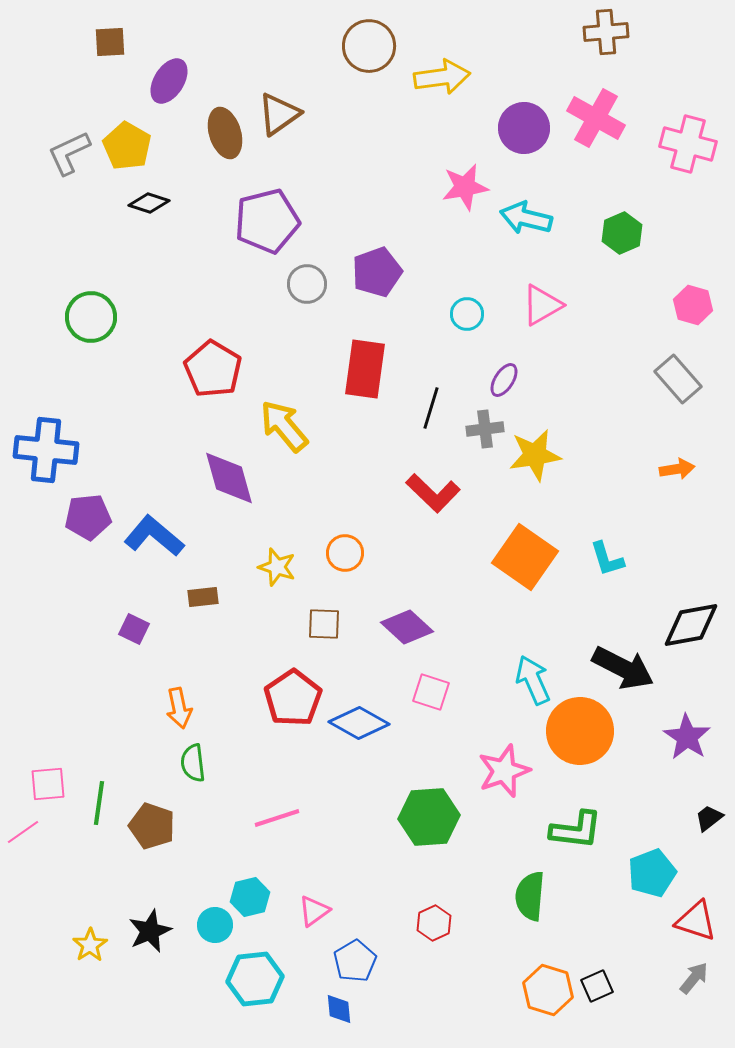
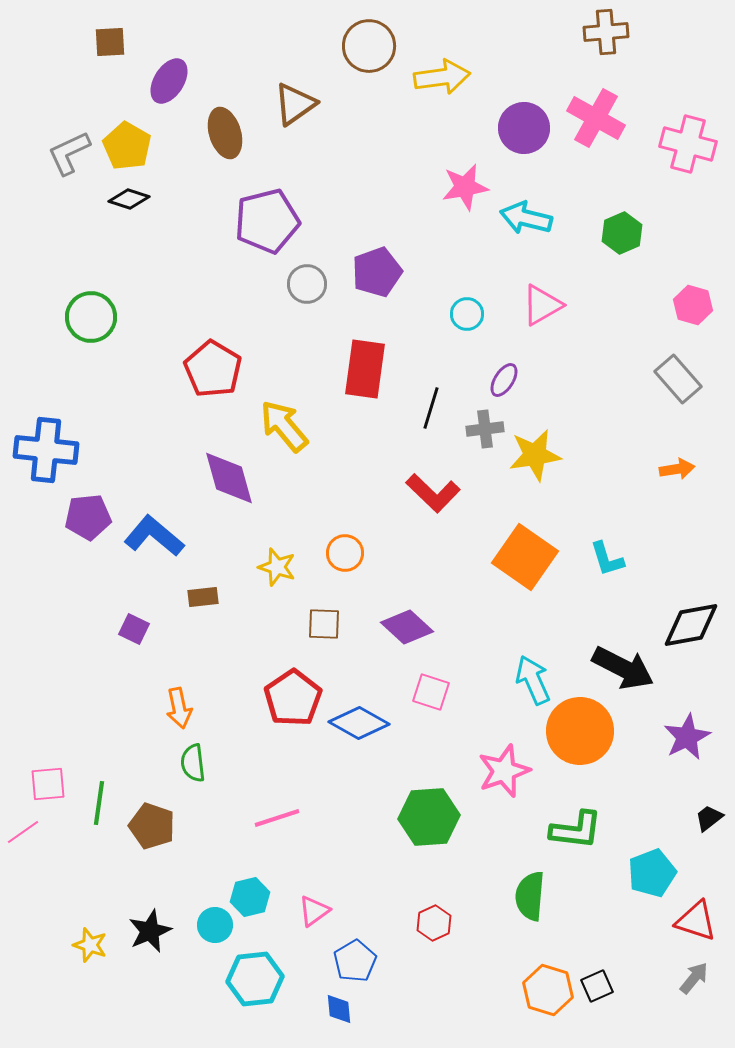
brown triangle at (279, 114): moved 16 px right, 10 px up
black diamond at (149, 203): moved 20 px left, 4 px up
purple star at (687, 737): rotated 12 degrees clockwise
yellow star at (90, 945): rotated 20 degrees counterclockwise
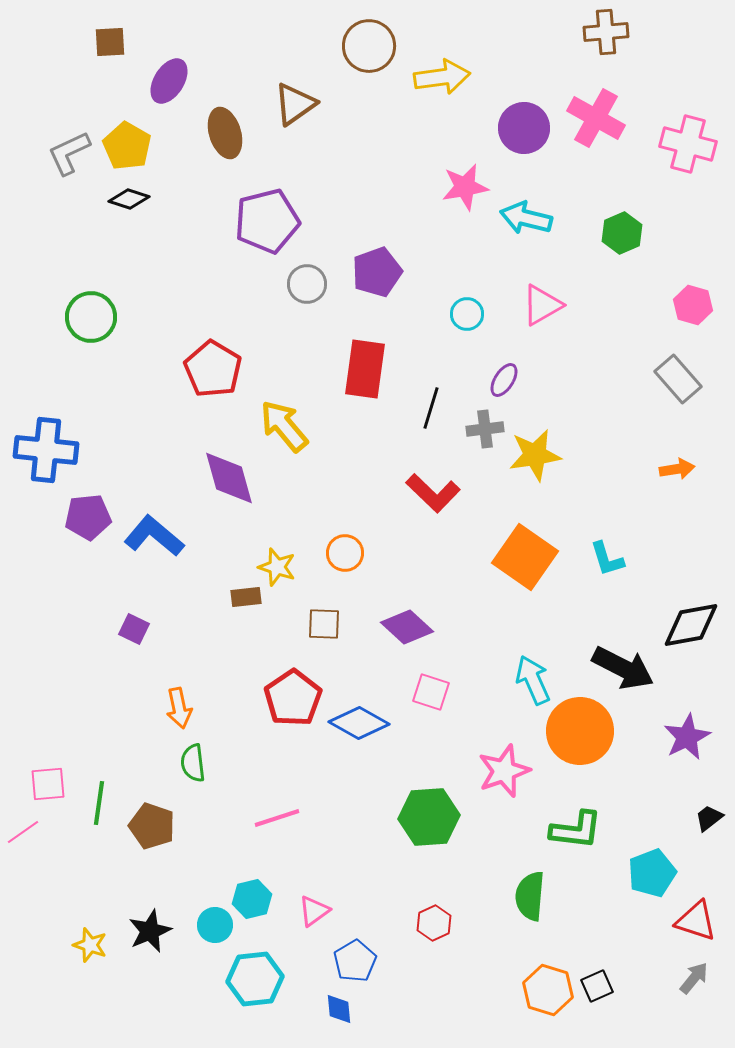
brown rectangle at (203, 597): moved 43 px right
cyan hexagon at (250, 897): moved 2 px right, 2 px down
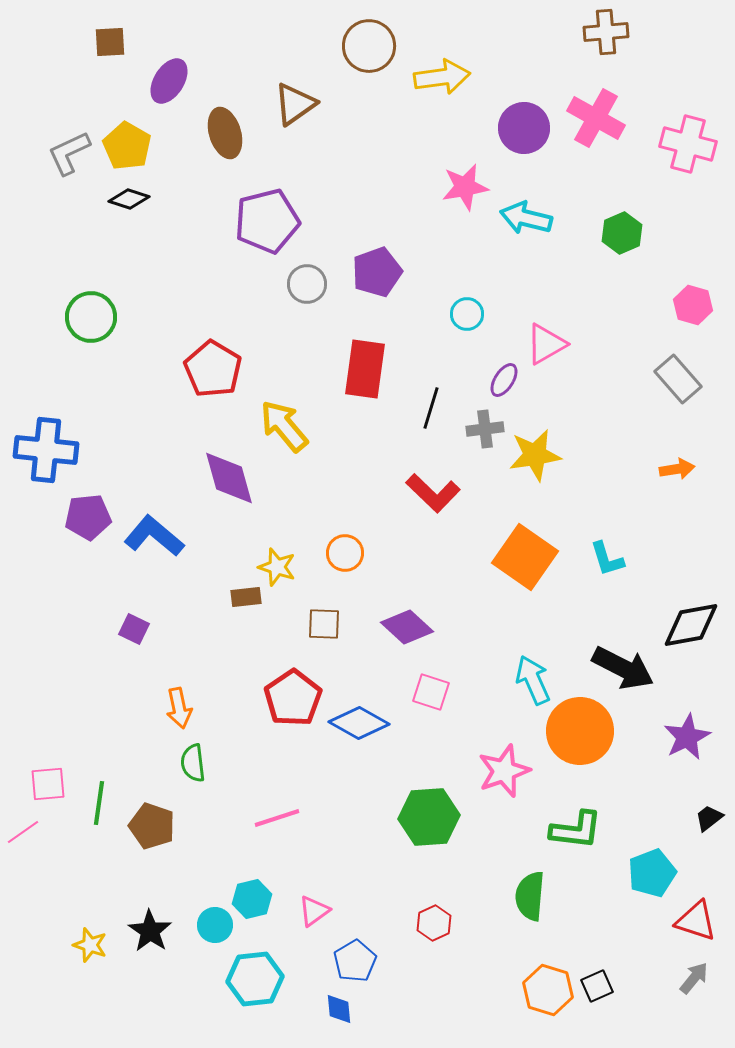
pink triangle at (542, 305): moved 4 px right, 39 px down
black star at (150, 931): rotated 15 degrees counterclockwise
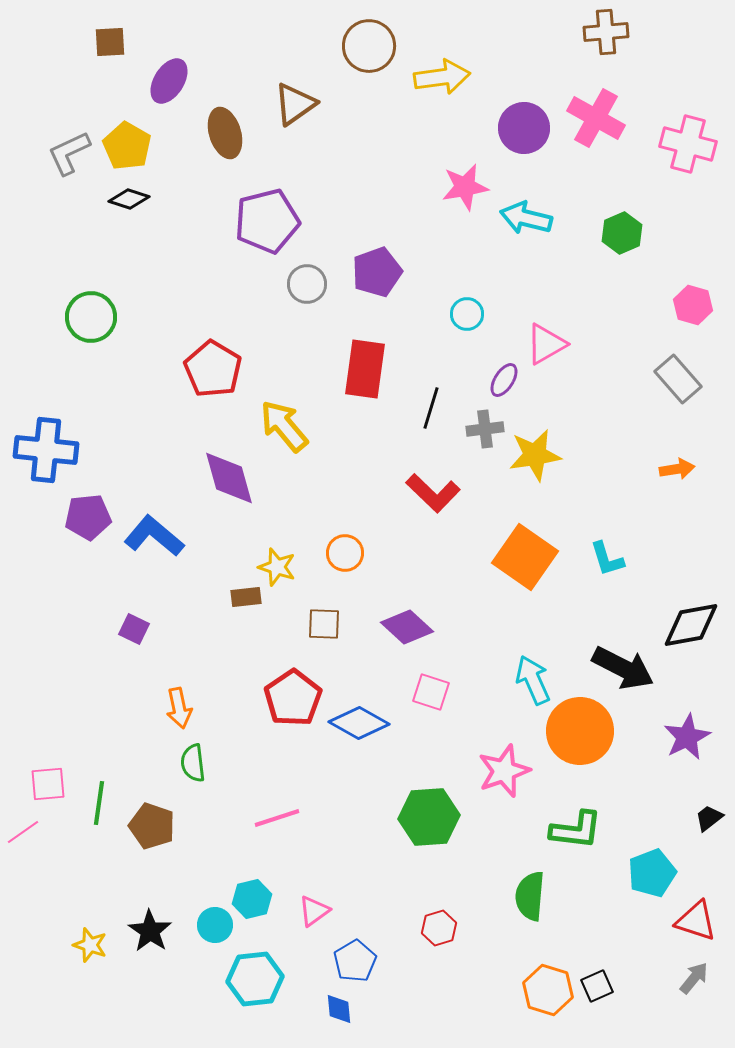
red hexagon at (434, 923): moved 5 px right, 5 px down; rotated 8 degrees clockwise
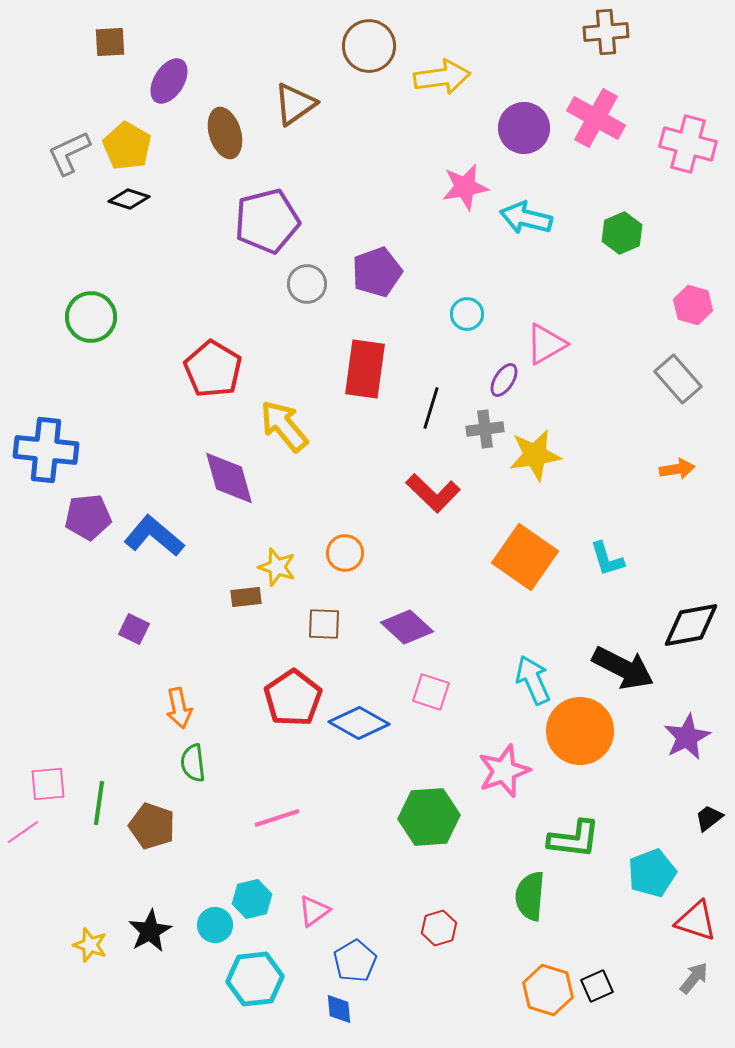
green L-shape at (576, 830): moved 2 px left, 9 px down
black star at (150, 931): rotated 9 degrees clockwise
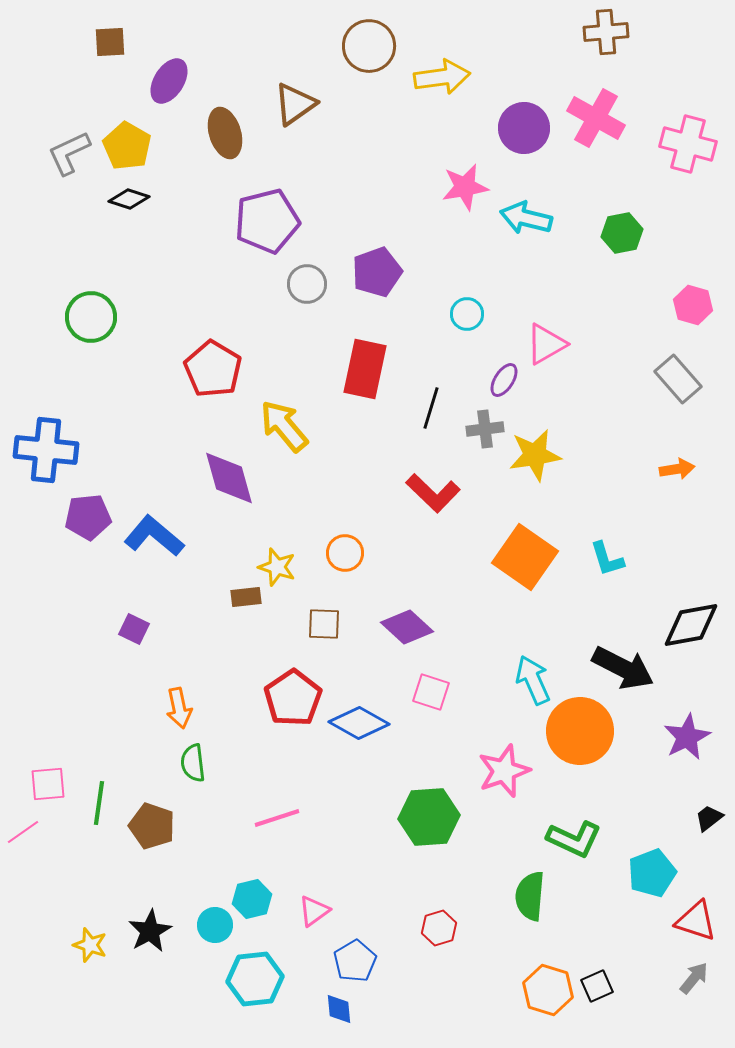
green hexagon at (622, 233): rotated 12 degrees clockwise
red rectangle at (365, 369): rotated 4 degrees clockwise
green L-shape at (574, 839): rotated 18 degrees clockwise
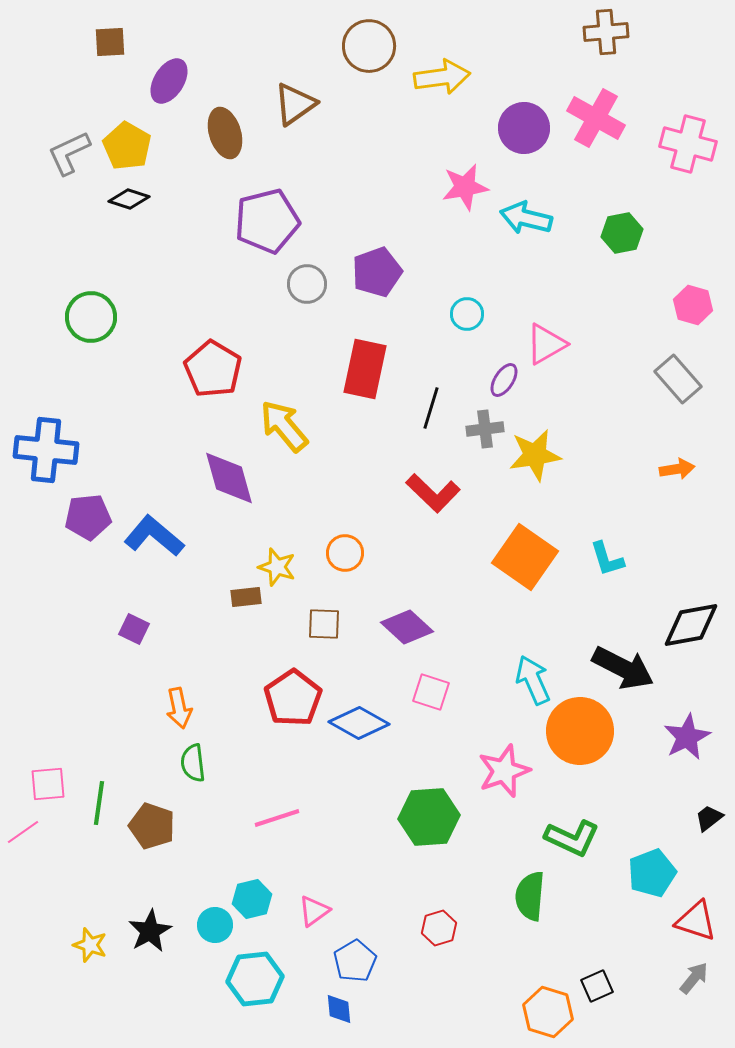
green L-shape at (574, 839): moved 2 px left, 1 px up
orange hexagon at (548, 990): moved 22 px down
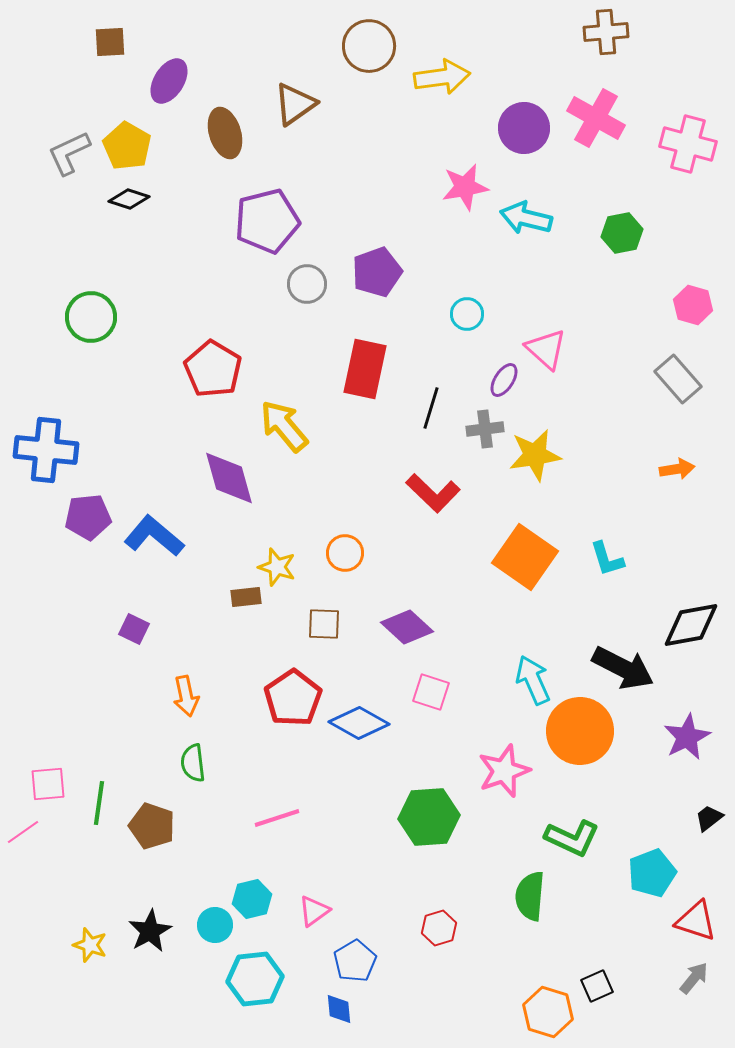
pink triangle at (546, 344): moved 5 px down; rotated 48 degrees counterclockwise
orange arrow at (179, 708): moved 7 px right, 12 px up
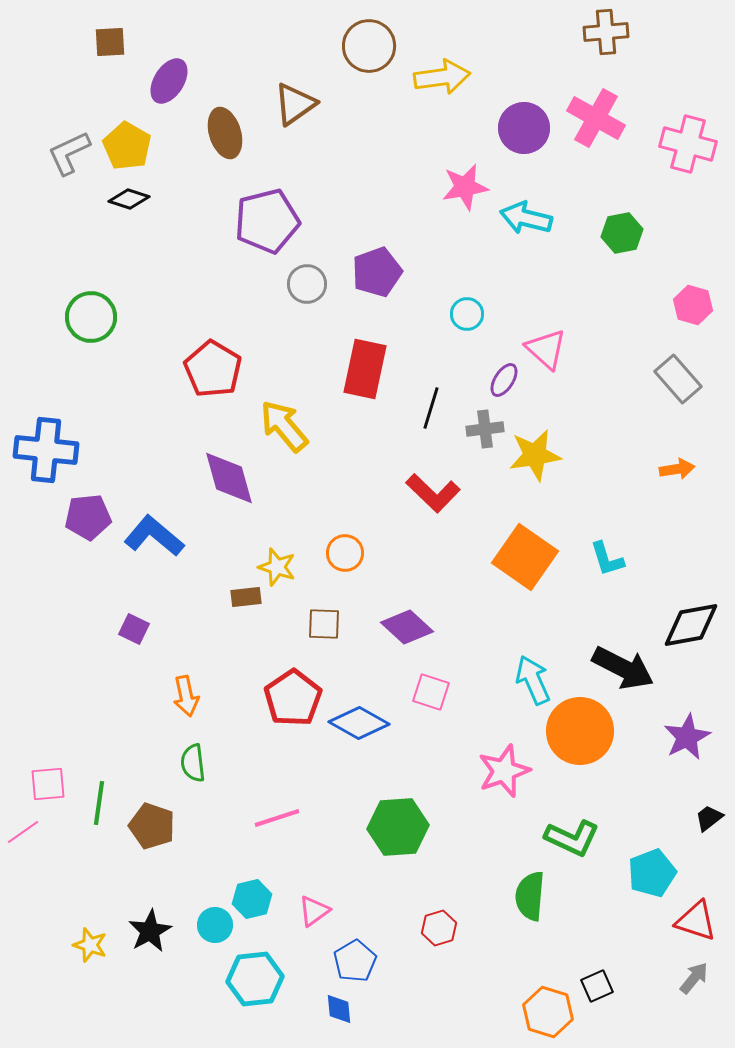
green hexagon at (429, 817): moved 31 px left, 10 px down
